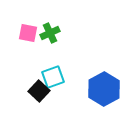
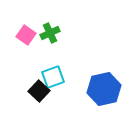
pink square: moved 2 px left, 2 px down; rotated 24 degrees clockwise
blue hexagon: rotated 16 degrees clockwise
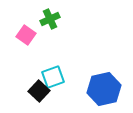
green cross: moved 14 px up
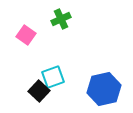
green cross: moved 11 px right
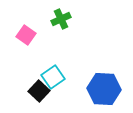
cyan square: rotated 15 degrees counterclockwise
blue hexagon: rotated 16 degrees clockwise
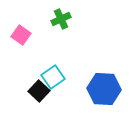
pink square: moved 5 px left
